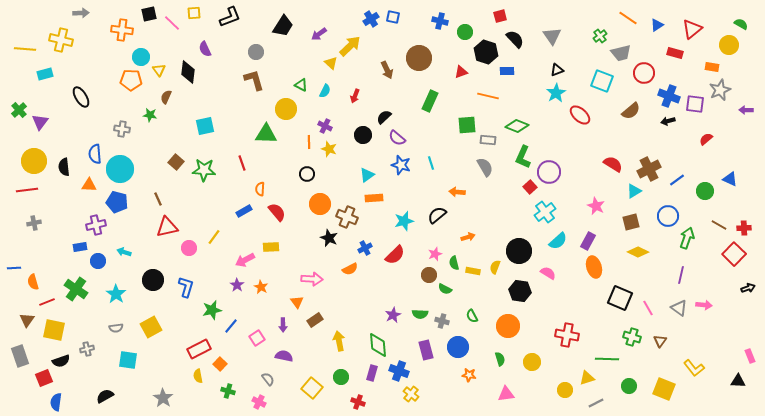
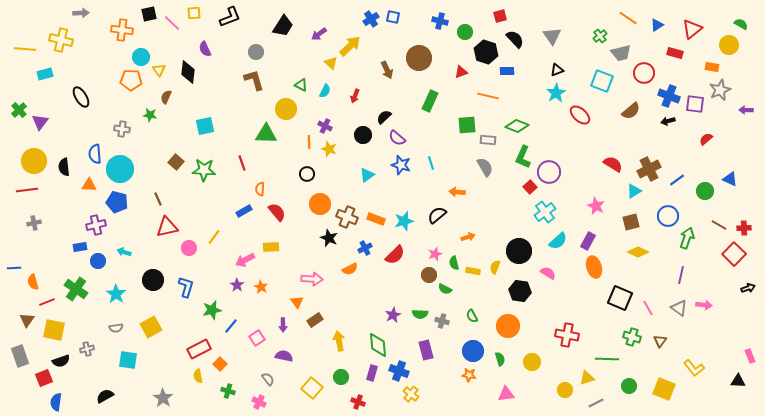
orange rectangle at (374, 198): moved 2 px right, 21 px down; rotated 24 degrees clockwise
blue circle at (458, 347): moved 15 px right, 4 px down
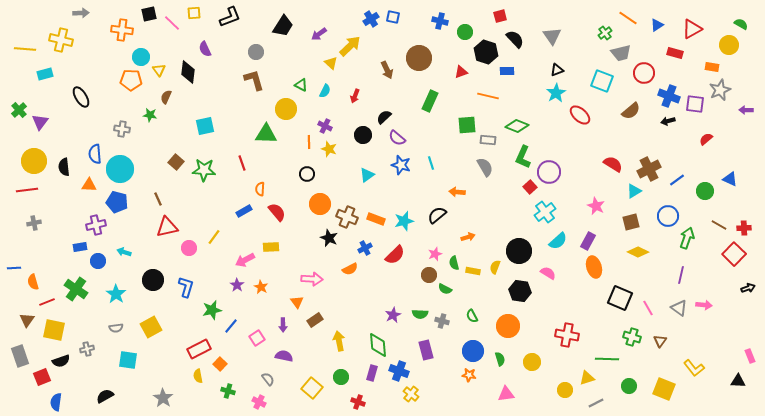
red triangle at (692, 29): rotated 10 degrees clockwise
green cross at (600, 36): moved 5 px right, 3 px up
red square at (44, 378): moved 2 px left, 1 px up
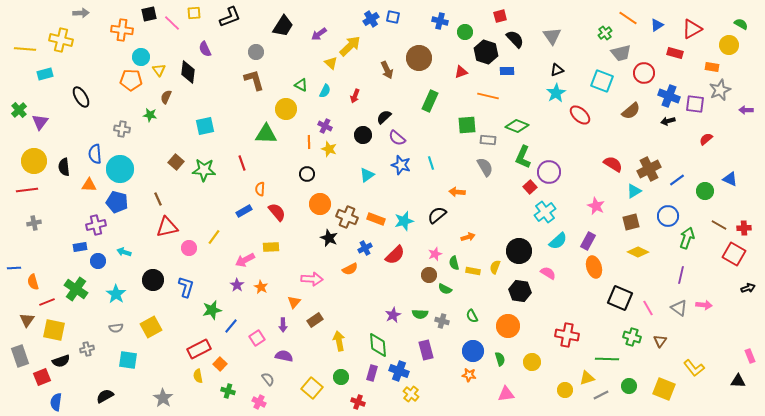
red square at (734, 254): rotated 15 degrees counterclockwise
orange triangle at (297, 302): moved 3 px left; rotated 16 degrees clockwise
gray line at (596, 403): moved 5 px right, 8 px up
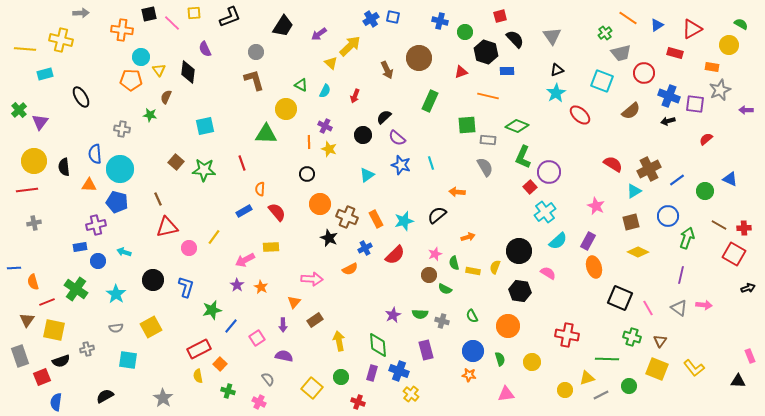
orange rectangle at (376, 219): rotated 42 degrees clockwise
yellow square at (664, 389): moved 7 px left, 20 px up
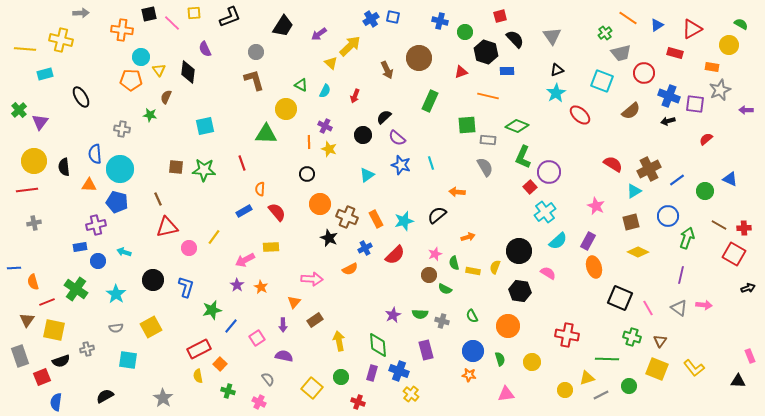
brown square at (176, 162): moved 5 px down; rotated 35 degrees counterclockwise
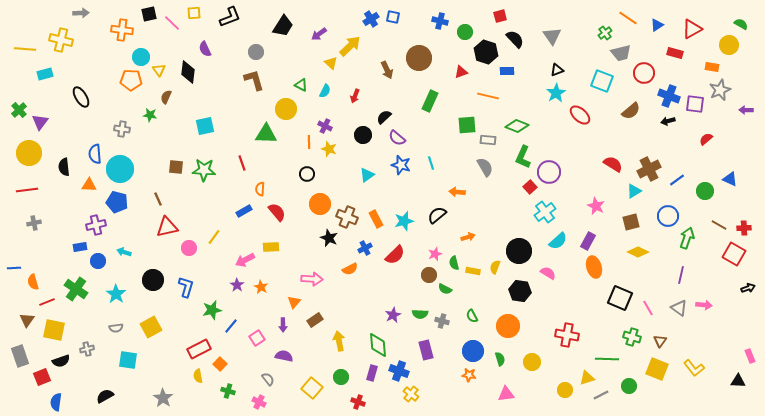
yellow circle at (34, 161): moved 5 px left, 8 px up
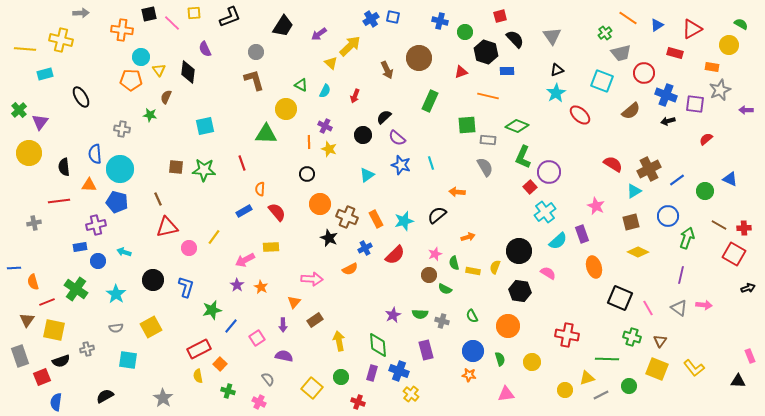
blue cross at (669, 96): moved 3 px left, 1 px up
red line at (27, 190): moved 32 px right, 11 px down
purple rectangle at (588, 241): moved 6 px left, 7 px up; rotated 48 degrees counterclockwise
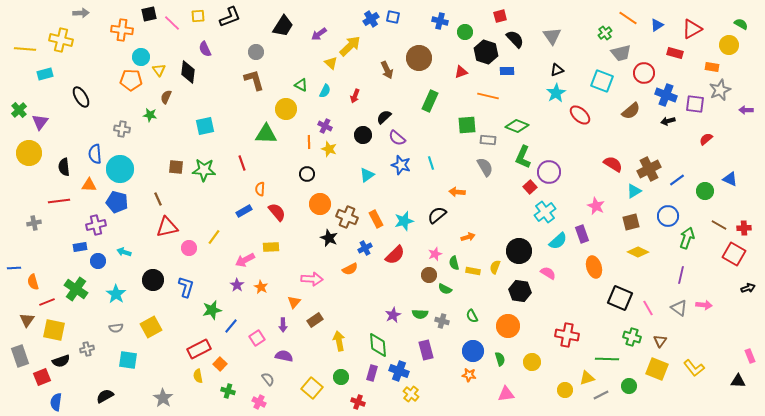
yellow square at (194, 13): moved 4 px right, 3 px down
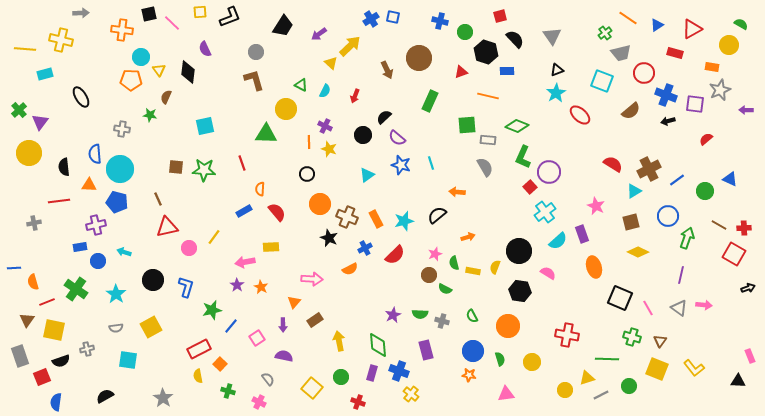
yellow square at (198, 16): moved 2 px right, 4 px up
pink arrow at (245, 260): moved 2 px down; rotated 18 degrees clockwise
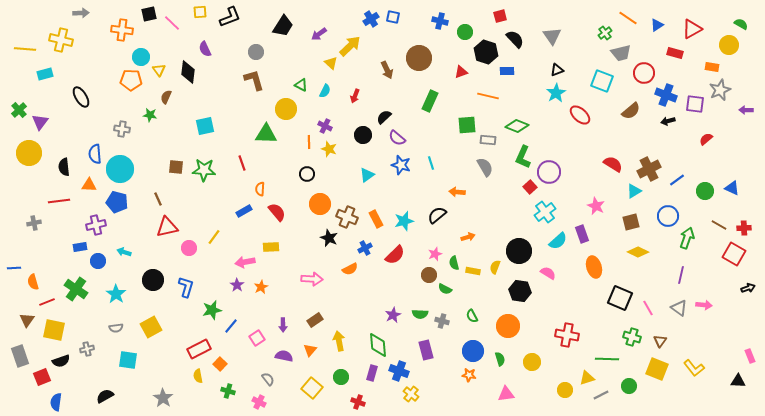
blue triangle at (730, 179): moved 2 px right, 9 px down
orange star at (261, 287): rotated 16 degrees clockwise
orange triangle at (294, 302): moved 16 px right, 48 px down
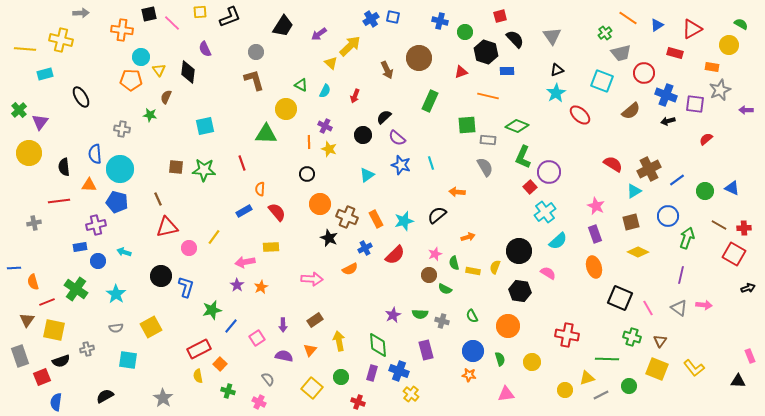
purple rectangle at (582, 234): moved 13 px right
black circle at (153, 280): moved 8 px right, 4 px up
